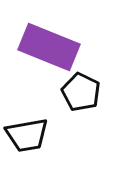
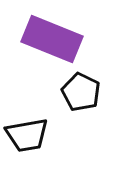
purple rectangle: moved 3 px right, 8 px up
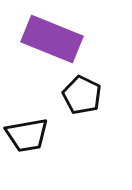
black pentagon: moved 1 px right, 3 px down
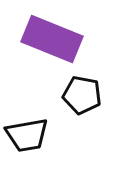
black pentagon: rotated 15 degrees counterclockwise
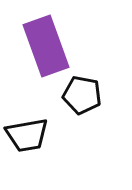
purple rectangle: moved 6 px left, 7 px down; rotated 48 degrees clockwise
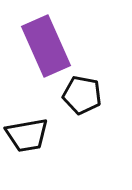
purple rectangle: rotated 4 degrees counterclockwise
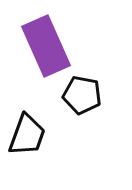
black trapezoid: rotated 60 degrees counterclockwise
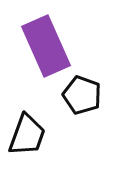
black pentagon: rotated 9 degrees clockwise
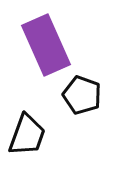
purple rectangle: moved 1 px up
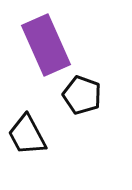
black trapezoid: rotated 132 degrees clockwise
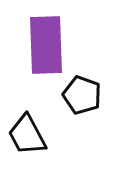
purple rectangle: rotated 22 degrees clockwise
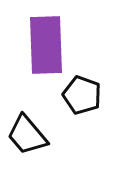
black trapezoid: rotated 12 degrees counterclockwise
